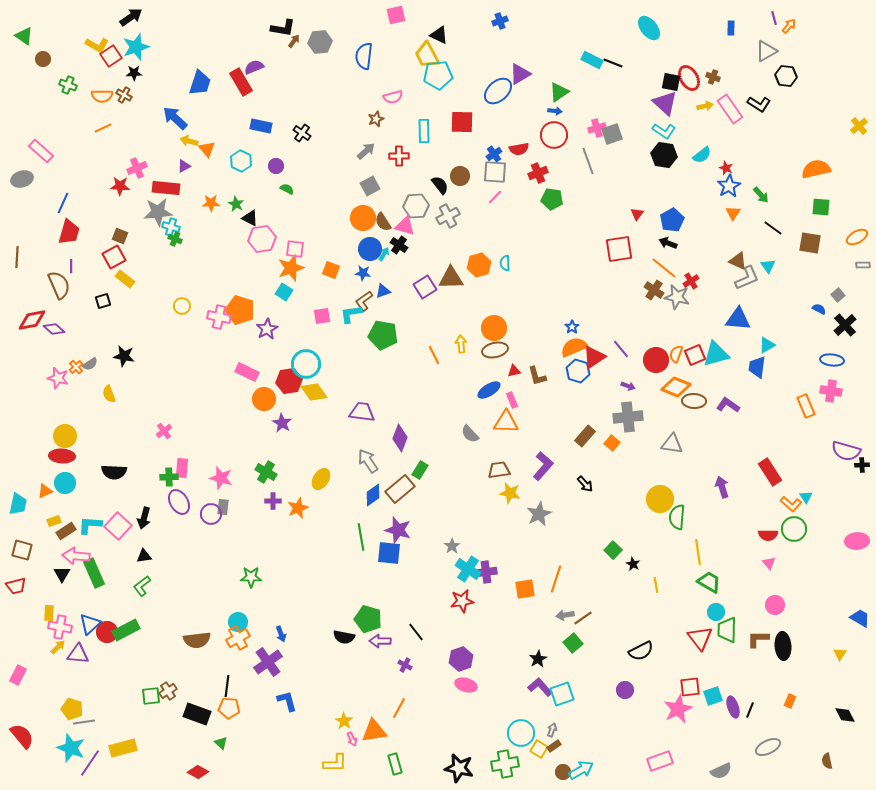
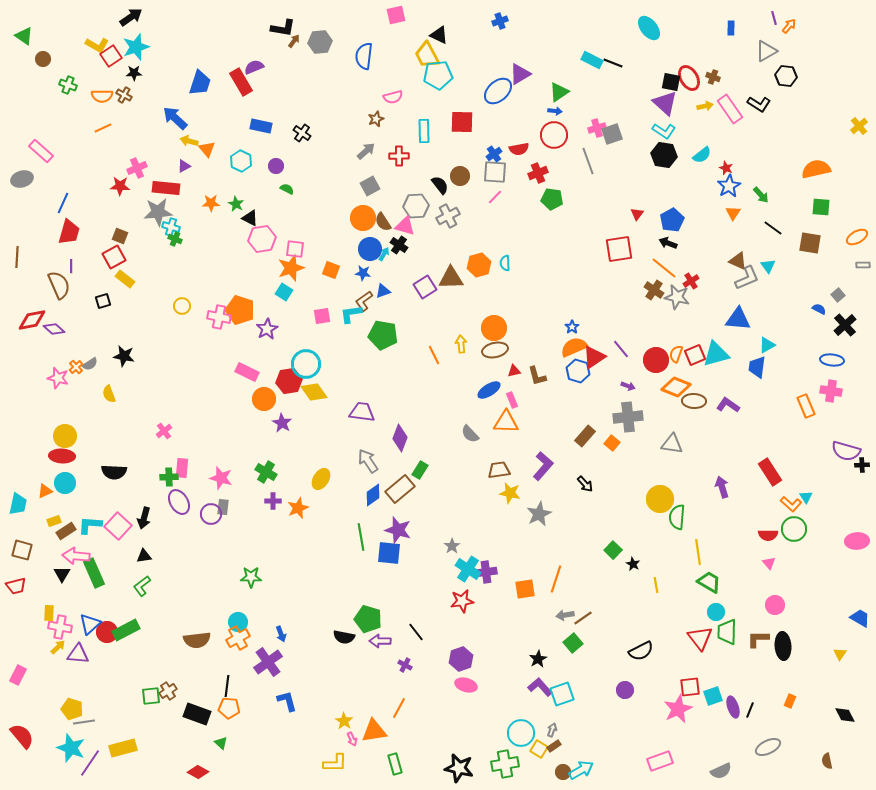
green trapezoid at (727, 630): moved 2 px down
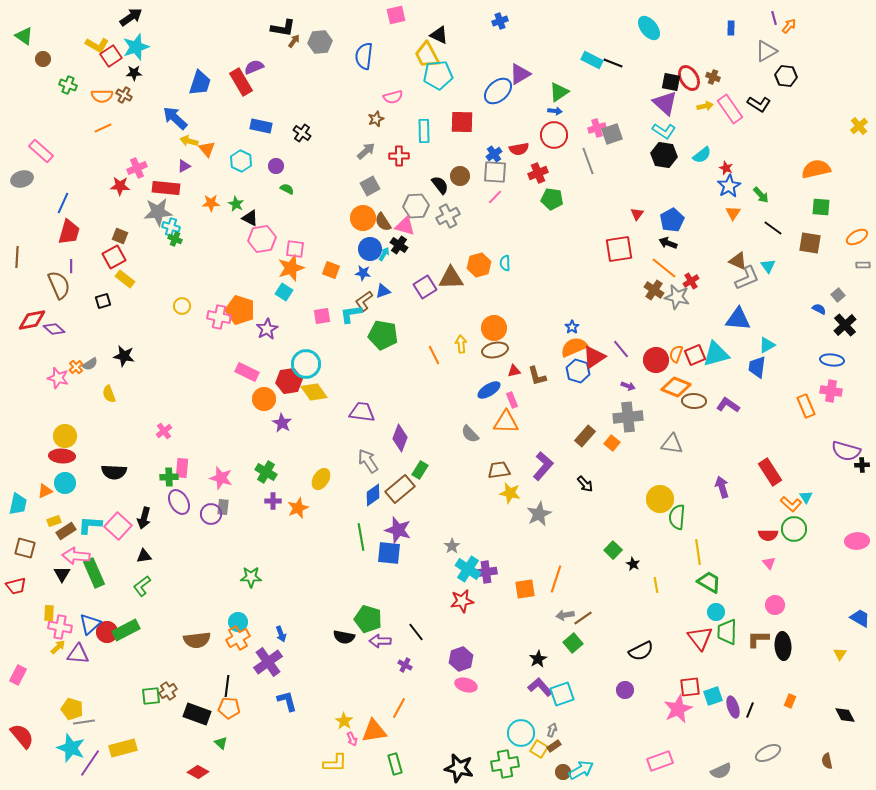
brown square at (22, 550): moved 3 px right, 2 px up
gray ellipse at (768, 747): moved 6 px down
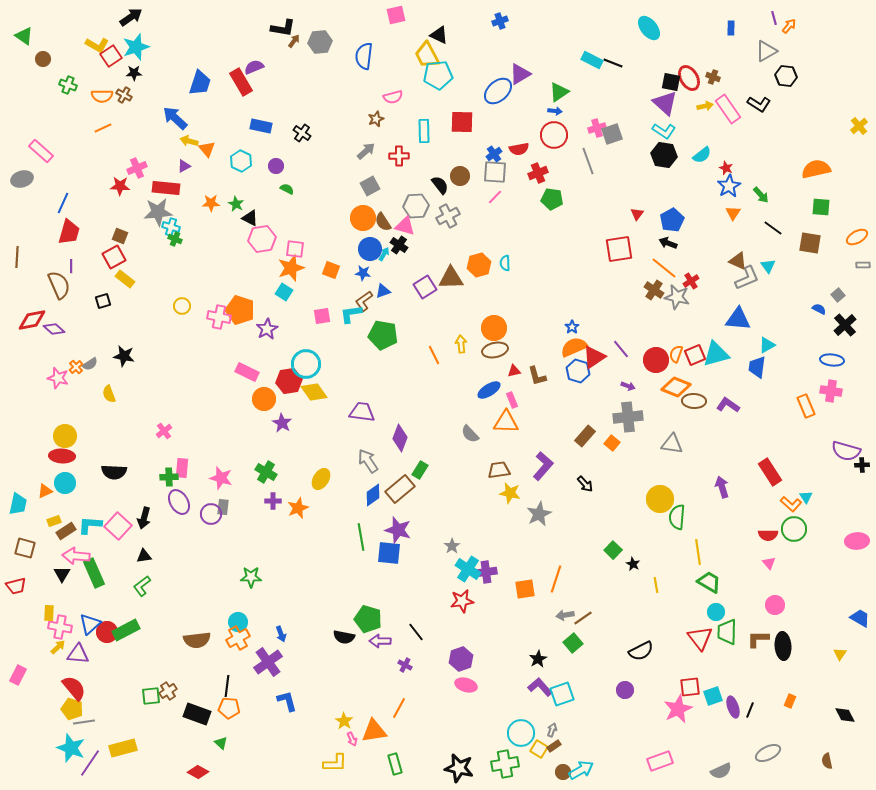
pink rectangle at (730, 109): moved 2 px left
red semicircle at (22, 736): moved 52 px right, 48 px up
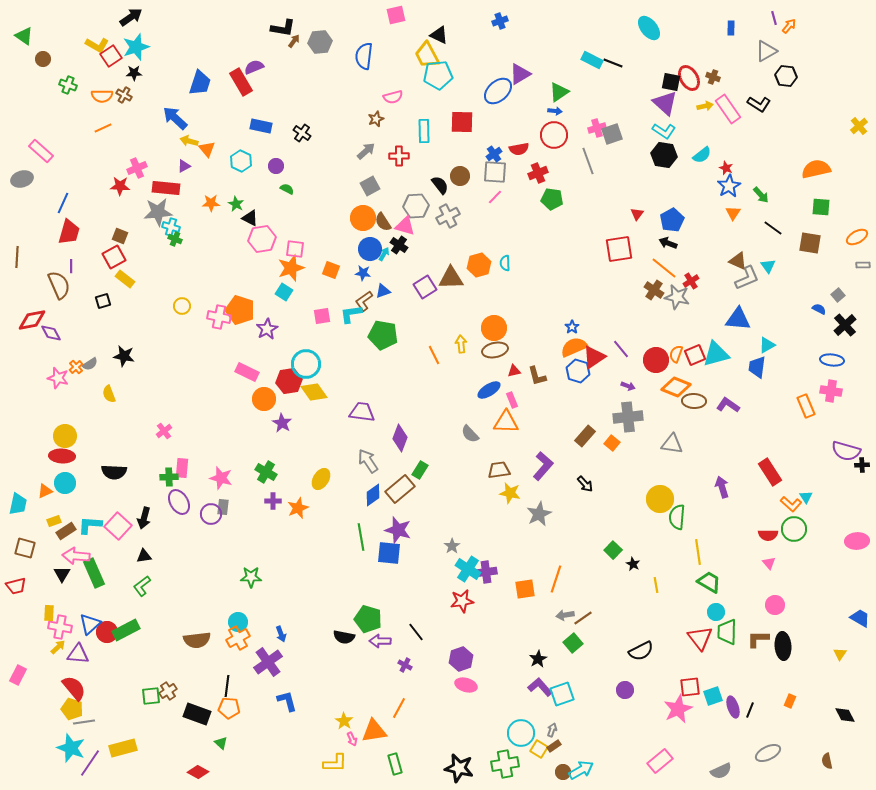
purple diamond at (54, 329): moved 3 px left, 4 px down; rotated 20 degrees clockwise
pink rectangle at (660, 761): rotated 20 degrees counterclockwise
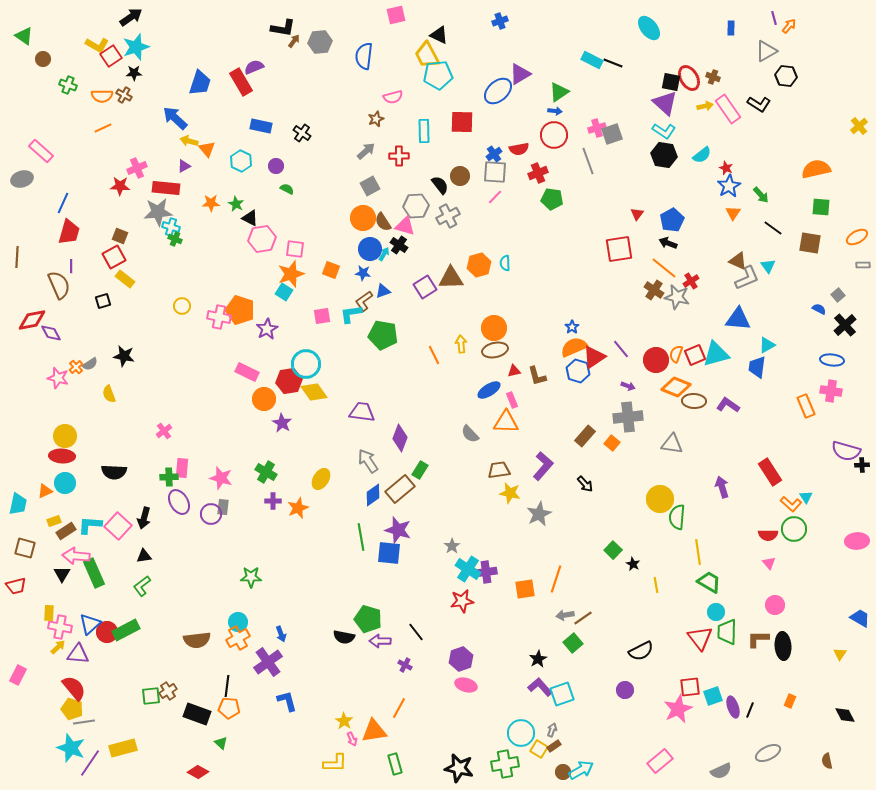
orange star at (291, 268): moved 6 px down
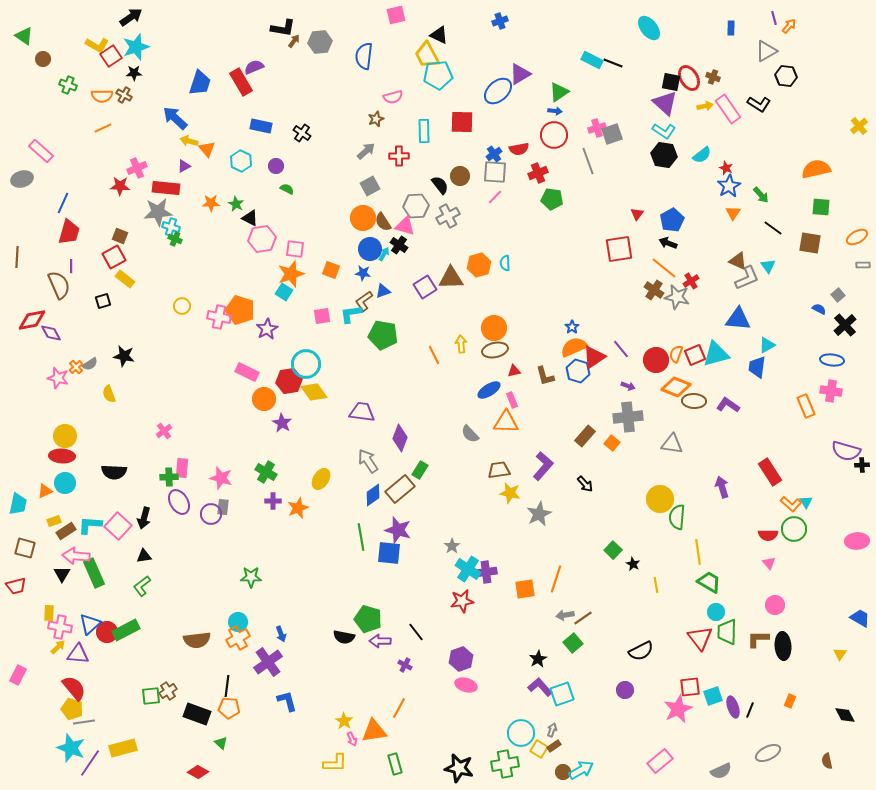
brown L-shape at (537, 376): moved 8 px right
cyan triangle at (806, 497): moved 5 px down
